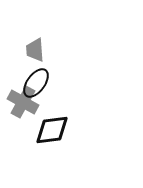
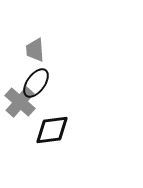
gray cross: moved 3 px left; rotated 12 degrees clockwise
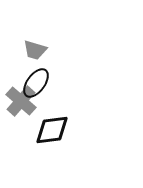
gray trapezoid: rotated 70 degrees counterclockwise
gray cross: moved 1 px right, 1 px up
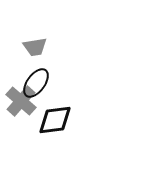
gray trapezoid: moved 3 px up; rotated 25 degrees counterclockwise
black diamond: moved 3 px right, 10 px up
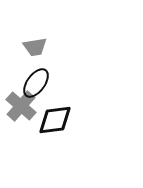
gray cross: moved 5 px down
